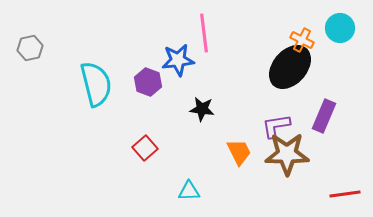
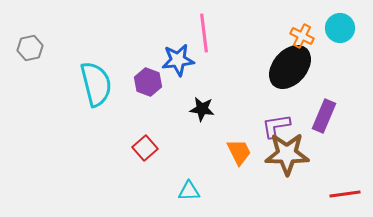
orange cross: moved 4 px up
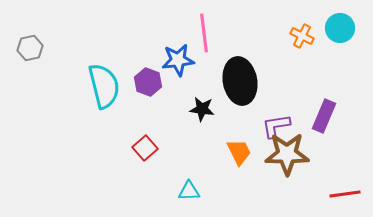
black ellipse: moved 50 px left, 14 px down; rotated 51 degrees counterclockwise
cyan semicircle: moved 8 px right, 2 px down
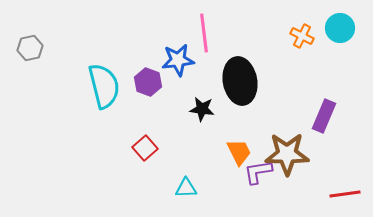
purple L-shape: moved 18 px left, 46 px down
cyan triangle: moved 3 px left, 3 px up
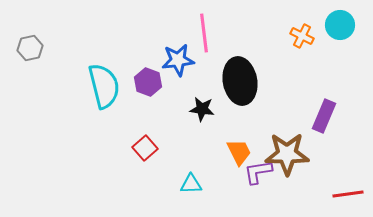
cyan circle: moved 3 px up
cyan triangle: moved 5 px right, 4 px up
red line: moved 3 px right
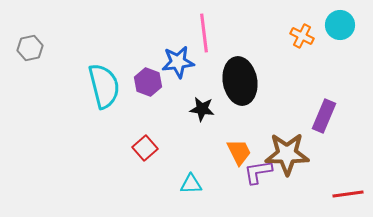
blue star: moved 2 px down
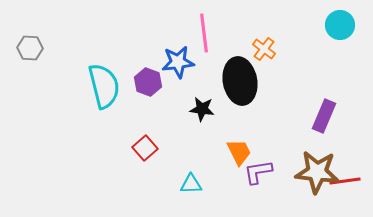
orange cross: moved 38 px left, 13 px down; rotated 10 degrees clockwise
gray hexagon: rotated 15 degrees clockwise
brown star: moved 30 px right, 18 px down; rotated 6 degrees clockwise
red line: moved 3 px left, 13 px up
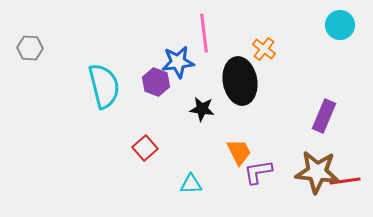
purple hexagon: moved 8 px right
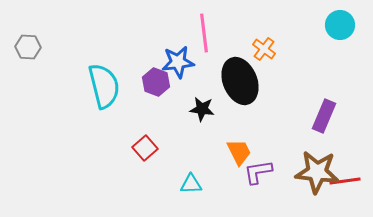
gray hexagon: moved 2 px left, 1 px up
black ellipse: rotated 12 degrees counterclockwise
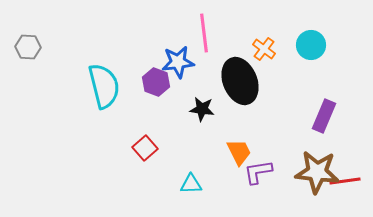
cyan circle: moved 29 px left, 20 px down
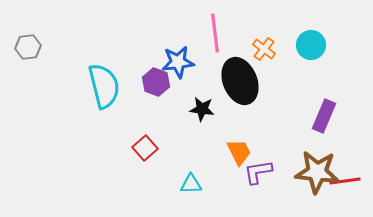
pink line: moved 11 px right
gray hexagon: rotated 10 degrees counterclockwise
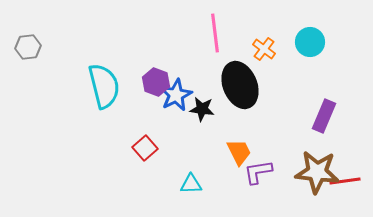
cyan circle: moved 1 px left, 3 px up
blue star: moved 2 px left, 33 px down; rotated 20 degrees counterclockwise
black ellipse: moved 4 px down
